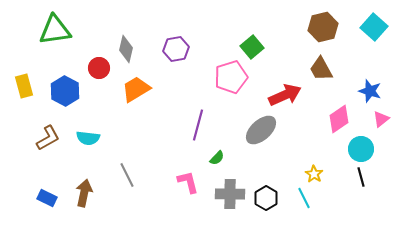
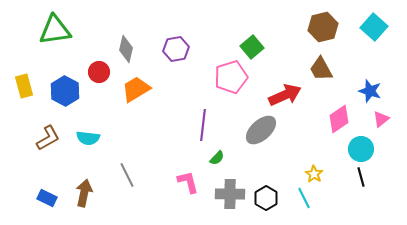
red circle: moved 4 px down
purple line: moved 5 px right; rotated 8 degrees counterclockwise
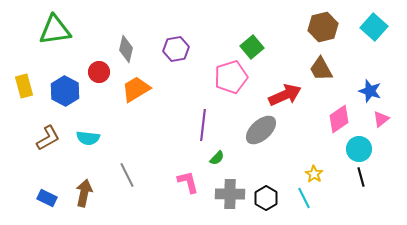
cyan circle: moved 2 px left
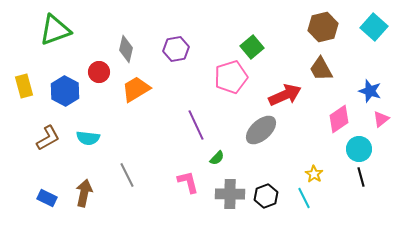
green triangle: rotated 12 degrees counterclockwise
purple line: moved 7 px left; rotated 32 degrees counterclockwise
black hexagon: moved 2 px up; rotated 10 degrees clockwise
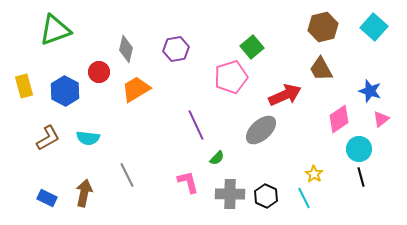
black hexagon: rotated 15 degrees counterclockwise
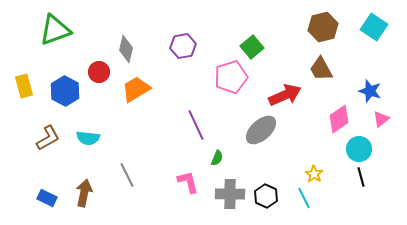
cyan square: rotated 8 degrees counterclockwise
purple hexagon: moved 7 px right, 3 px up
green semicircle: rotated 21 degrees counterclockwise
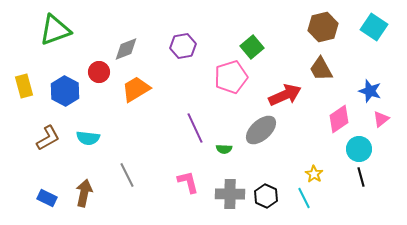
gray diamond: rotated 56 degrees clockwise
purple line: moved 1 px left, 3 px down
green semicircle: moved 7 px right, 9 px up; rotated 70 degrees clockwise
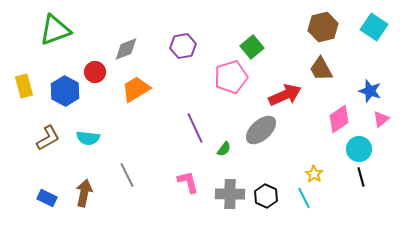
red circle: moved 4 px left
green semicircle: rotated 56 degrees counterclockwise
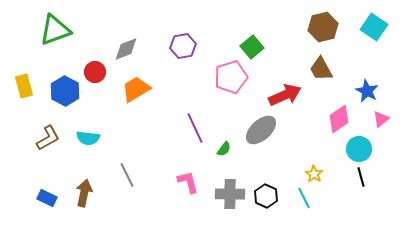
blue star: moved 3 px left; rotated 10 degrees clockwise
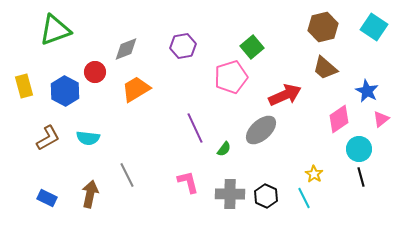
brown trapezoid: moved 4 px right, 1 px up; rotated 20 degrees counterclockwise
brown arrow: moved 6 px right, 1 px down
